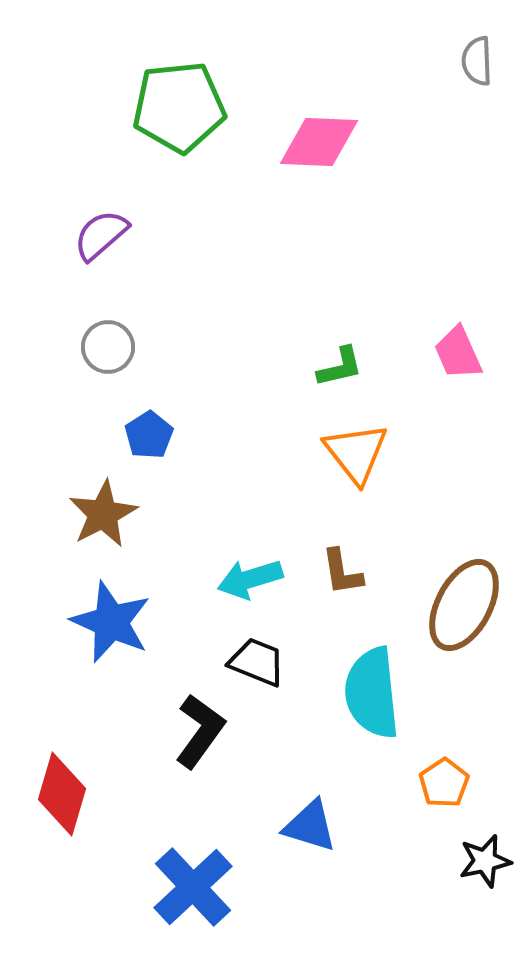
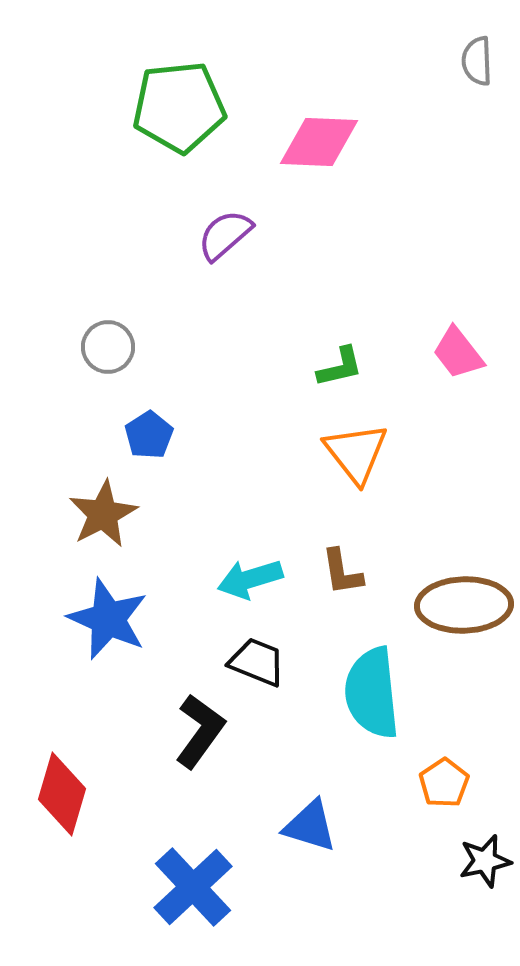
purple semicircle: moved 124 px right
pink trapezoid: rotated 14 degrees counterclockwise
brown ellipse: rotated 60 degrees clockwise
blue star: moved 3 px left, 3 px up
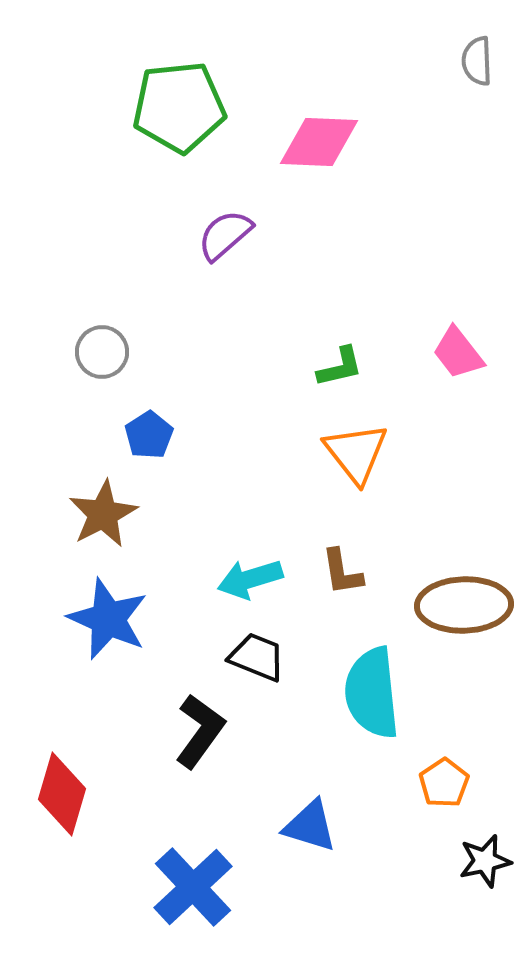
gray circle: moved 6 px left, 5 px down
black trapezoid: moved 5 px up
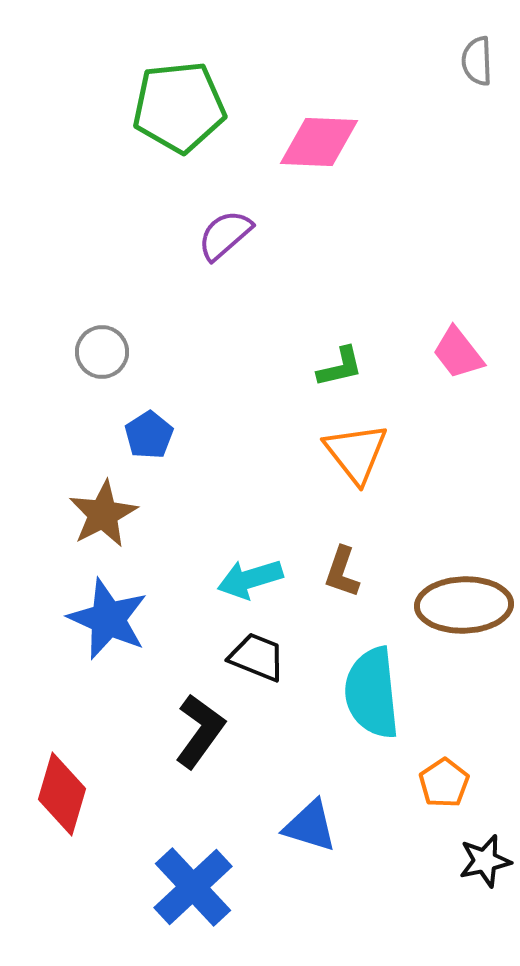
brown L-shape: rotated 28 degrees clockwise
